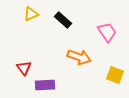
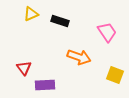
black rectangle: moved 3 px left, 1 px down; rotated 24 degrees counterclockwise
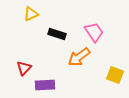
black rectangle: moved 3 px left, 13 px down
pink trapezoid: moved 13 px left
orange arrow: rotated 125 degrees clockwise
red triangle: rotated 21 degrees clockwise
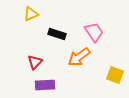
red triangle: moved 11 px right, 6 px up
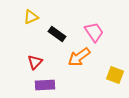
yellow triangle: moved 3 px down
black rectangle: rotated 18 degrees clockwise
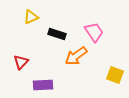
black rectangle: rotated 18 degrees counterclockwise
orange arrow: moved 3 px left, 1 px up
red triangle: moved 14 px left
purple rectangle: moved 2 px left
